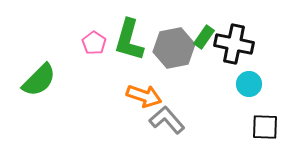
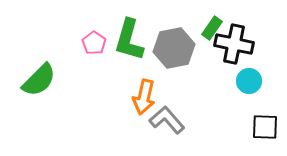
green rectangle: moved 8 px right, 9 px up
cyan circle: moved 3 px up
orange arrow: moved 1 px down; rotated 84 degrees clockwise
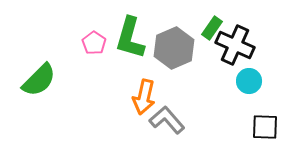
green L-shape: moved 1 px right, 2 px up
black cross: moved 1 px right, 1 px down; rotated 12 degrees clockwise
gray hexagon: rotated 12 degrees counterclockwise
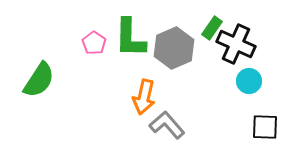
green L-shape: rotated 15 degrees counterclockwise
black cross: moved 1 px right, 1 px up
green semicircle: rotated 12 degrees counterclockwise
gray L-shape: moved 5 px down
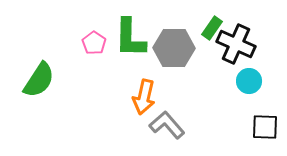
gray hexagon: rotated 24 degrees clockwise
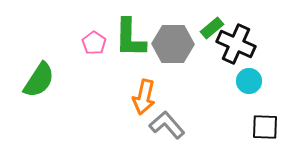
green rectangle: rotated 15 degrees clockwise
gray hexagon: moved 1 px left, 4 px up
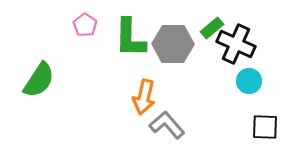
pink pentagon: moved 9 px left, 18 px up
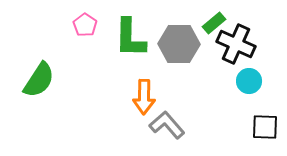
green rectangle: moved 2 px right, 5 px up
gray hexagon: moved 6 px right
orange arrow: rotated 12 degrees counterclockwise
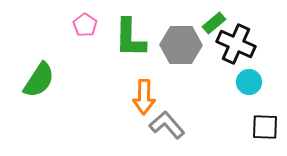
gray hexagon: moved 2 px right, 1 px down
cyan circle: moved 1 px down
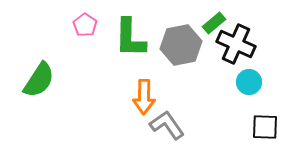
gray hexagon: rotated 12 degrees counterclockwise
gray L-shape: rotated 6 degrees clockwise
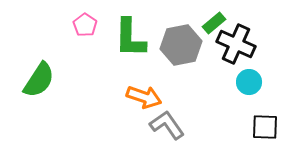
orange arrow: rotated 72 degrees counterclockwise
